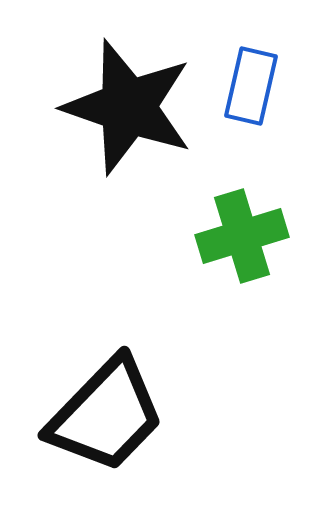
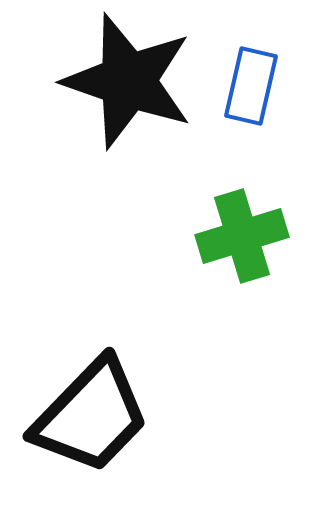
black star: moved 26 px up
black trapezoid: moved 15 px left, 1 px down
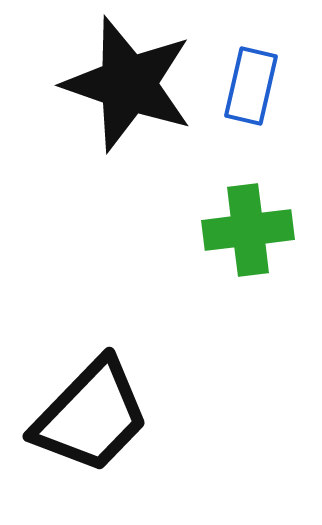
black star: moved 3 px down
green cross: moved 6 px right, 6 px up; rotated 10 degrees clockwise
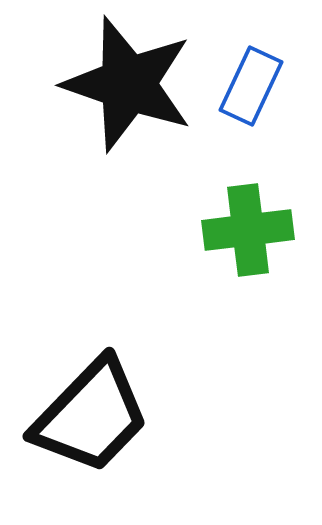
blue rectangle: rotated 12 degrees clockwise
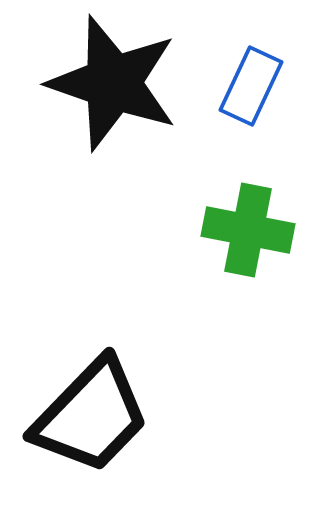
black star: moved 15 px left, 1 px up
green cross: rotated 18 degrees clockwise
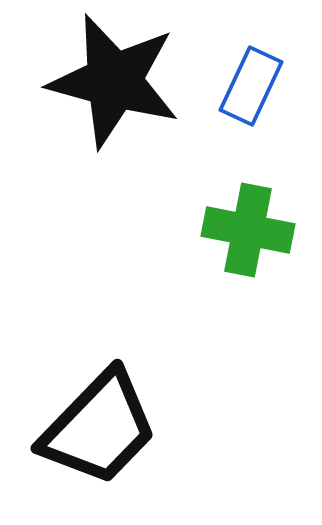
black star: moved 1 px right, 2 px up; rotated 4 degrees counterclockwise
black trapezoid: moved 8 px right, 12 px down
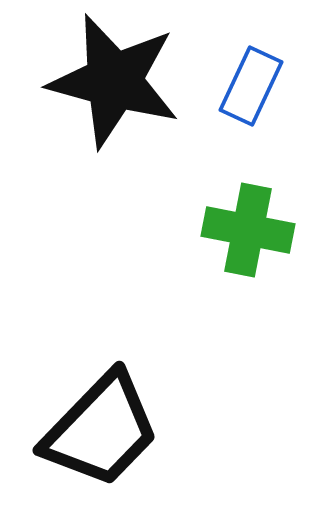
black trapezoid: moved 2 px right, 2 px down
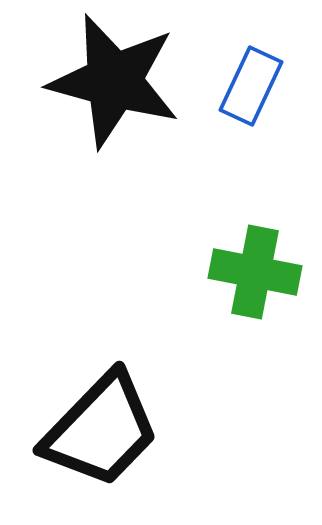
green cross: moved 7 px right, 42 px down
